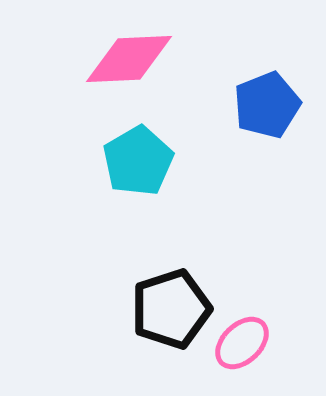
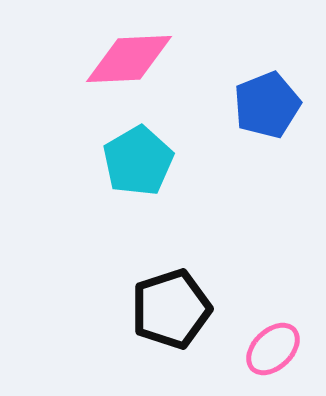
pink ellipse: moved 31 px right, 6 px down
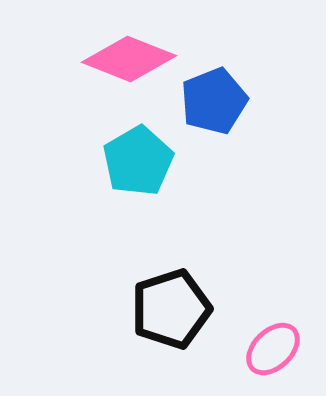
pink diamond: rotated 24 degrees clockwise
blue pentagon: moved 53 px left, 4 px up
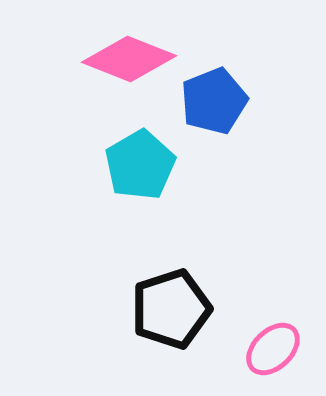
cyan pentagon: moved 2 px right, 4 px down
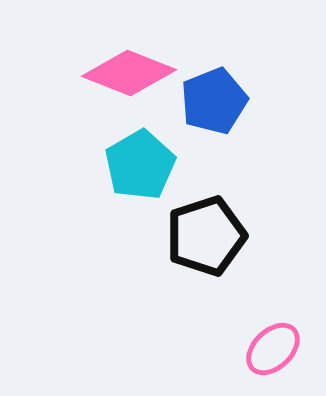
pink diamond: moved 14 px down
black pentagon: moved 35 px right, 73 px up
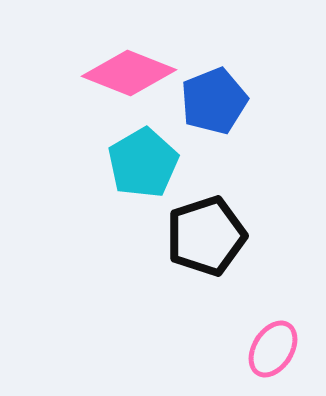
cyan pentagon: moved 3 px right, 2 px up
pink ellipse: rotated 14 degrees counterclockwise
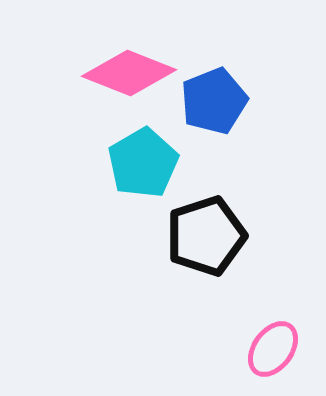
pink ellipse: rotated 4 degrees clockwise
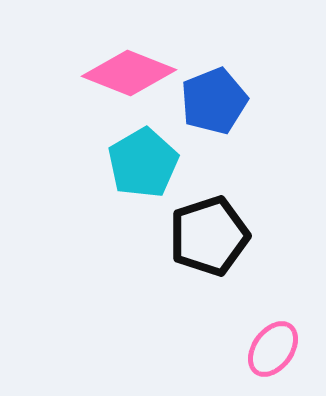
black pentagon: moved 3 px right
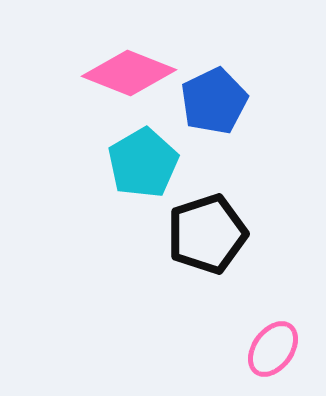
blue pentagon: rotated 4 degrees counterclockwise
black pentagon: moved 2 px left, 2 px up
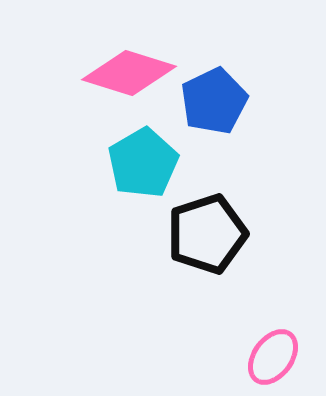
pink diamond: rotated 4 degrees counterclockwise
pink ellipse: moved 8 px down
